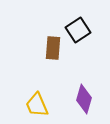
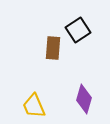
yellow trapezoid: moved 3 px left, 1 px down
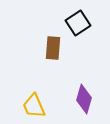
black square: moved 7 px up
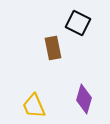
black square: rotated 30 degrees counterclockwise
brown rectangle: rotated 15 degrees counterclockwise
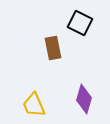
black square: moved 2 px right
yellow trapezoid: moved 1 px up
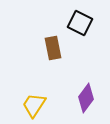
purple diamond: moved 2 px right, 1 px up; rotated 20 degrees clockwise
yellow trapezoid: rotated 56 degrees clockwise
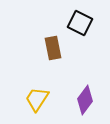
purple diamond: moved 1 px left, 2 px down
yellow trapezoid: moved 3 px right, 6 px up
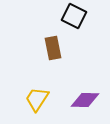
black square: moved 6 px left, 7 px up
purple diamond: rotated 56 degrees clockwise
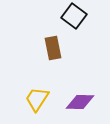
black square: rotated 10 degrees clockwise
purple diamond: moved 5 px left, 2 px down
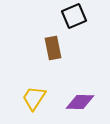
black square: rotated 30 degrees clockwise
yellow trapezoid: moved 3 px left, 1 px up
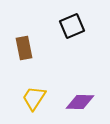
black square: moved 2 px left, 10 px down
brown rectangle: moved 29 px left
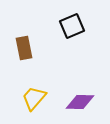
yellow trapezoid: rotated 8 degrees clockwise
